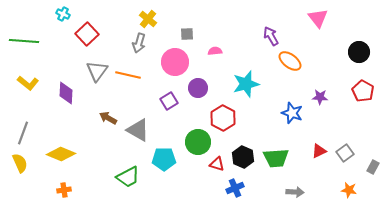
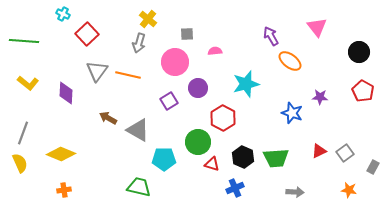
pink triangle at (318, 18): moved 1 px left, 9 px down
red triangle at (217, 164): moved 5 px left
green trapezoid at (128, 177): moved 11 px right, 10 px down; rotated 140 degrees counterclockwise
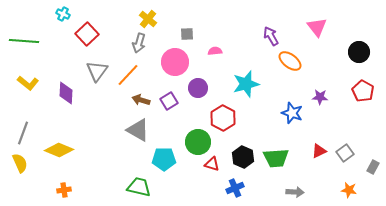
orange line at (128, 75): rotated 60 degrees counterclockwise
brown arrow at (108, 118): moved 33 px right, 18 px up; rotated 12 degrees counterclockwise
yellow diamond at (61, 154): moved 2 px left, 4 px up
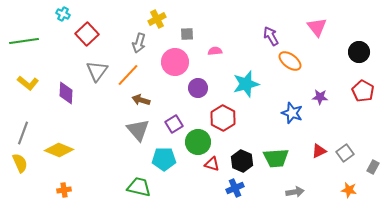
yellow cross at (148, 19): moved 9 px right; rotated 24 degrees clockwise
green line at (24, 41): rotated 12 degrees counterclockwise
purple square at (169, 101): moved 5 px right, 23 px down
gray triangle at (138, 130): rotated 20 degrees clockwise
black hexagon at (243, 157): moved 1 px left, 4 px down
gray arrow at (295, 192): rotated 12 degrees counterclockwise
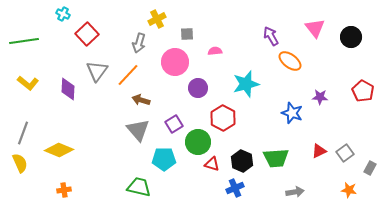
pink triangle at (317, 27): moved 2 px left, 1 px down
black circle at (359, 52): moved 8 px left, 15 px up
purple diamond at (66, 93): moved 2 px right, 4 px up
gray rectangle at (373, 167): moved 3 px left, 1 px down
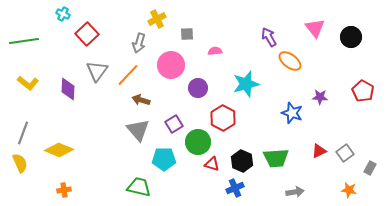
purple arrow at (271, 36): moved 2 px left, 1 px down
pink circle at (175, 62): moved 4 px left, 3 px down
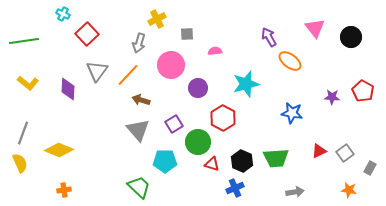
purple star at (320, 97): moved 12 px right
blue star at (292, 113): rotated 10 degrees counterclockwise
cyan pentagon at (164, 159): moved 1 px right, 2 px down
green trapezoid at (139, 187): rotated 30 degrees clockwise
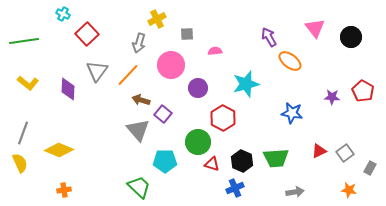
purple square at (174, 124): moved 11 px left, 10 px up; rotated 18 degrees counterclockwise
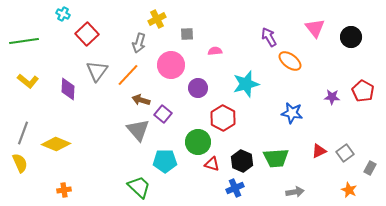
yellow L-shape at (28, 83): moved 2 px up
yellow diamond at (59, 150): moved 3 px left, 6 px up
orange star at (349, 190): rotated 14 degrees clockwise
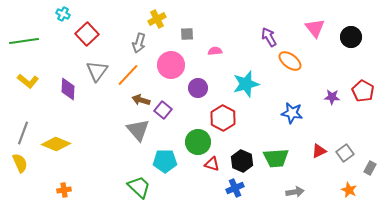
purple square at (163, 114): moved 4 px up
